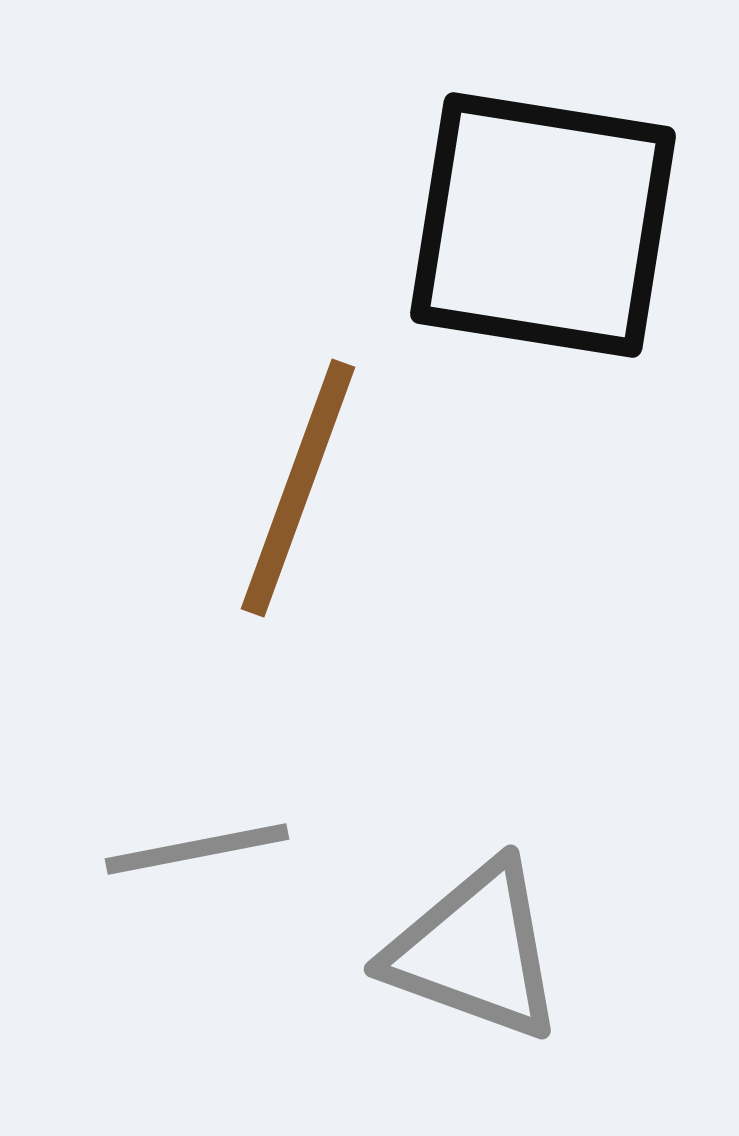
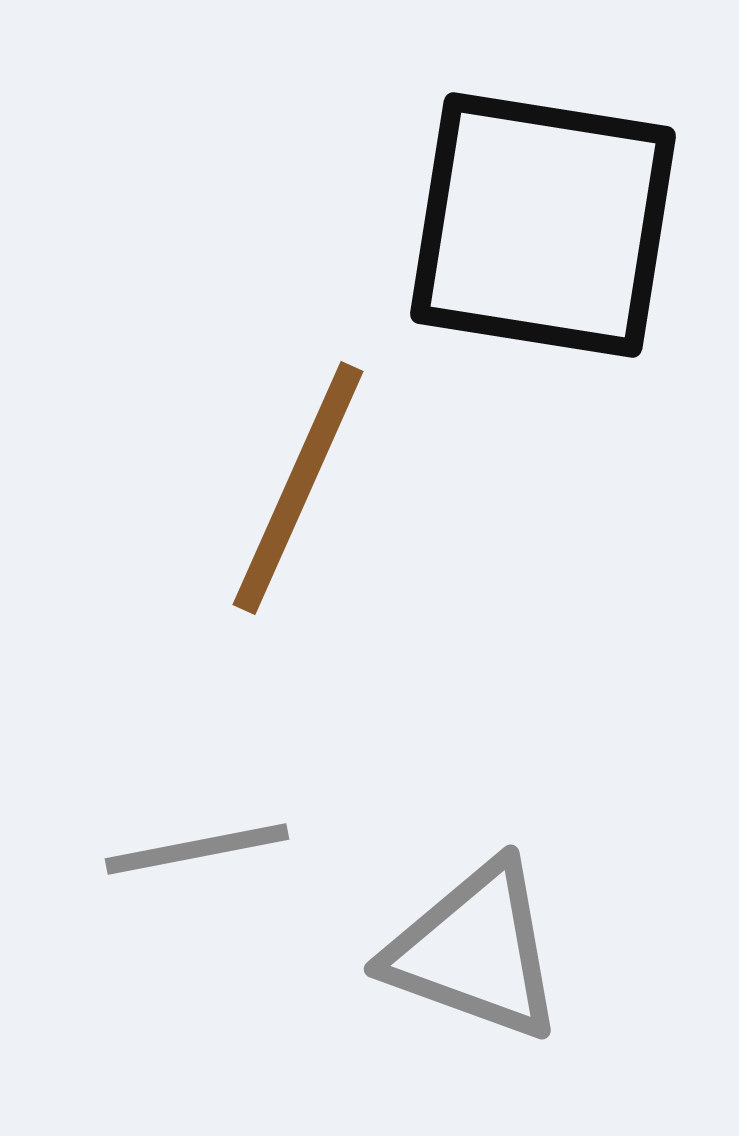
brown line: rotated 4 degrees clockwise
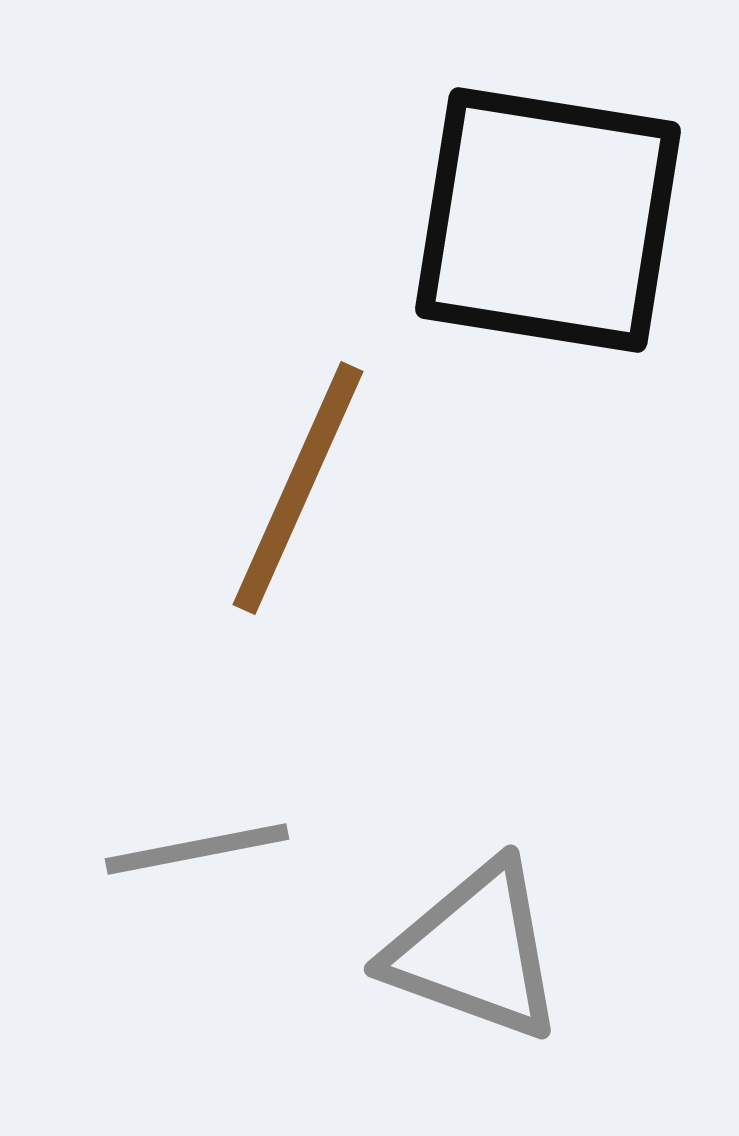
black square: moved 5 px right, 5 px up
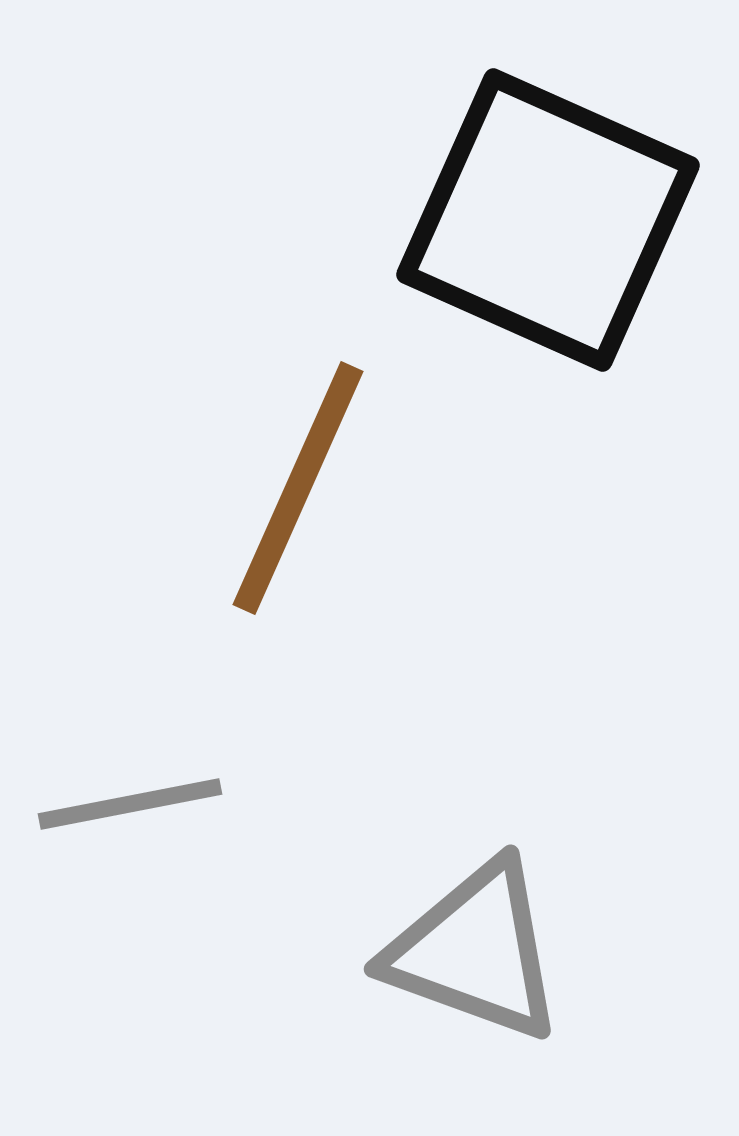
black square: rotated 15 degrees clockwise
gray line: moved 67 px left, 45 px up
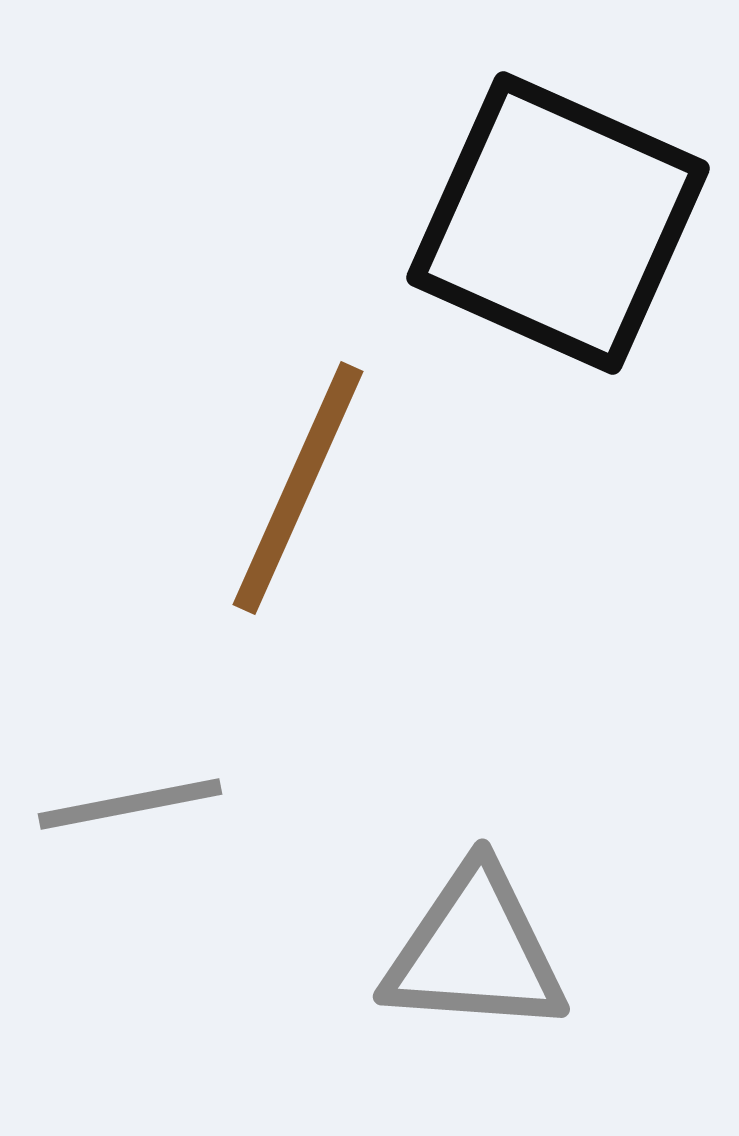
black square: moved 10 px right, 3 px down
gray triangle: rotated 16 degrees counterclockwise
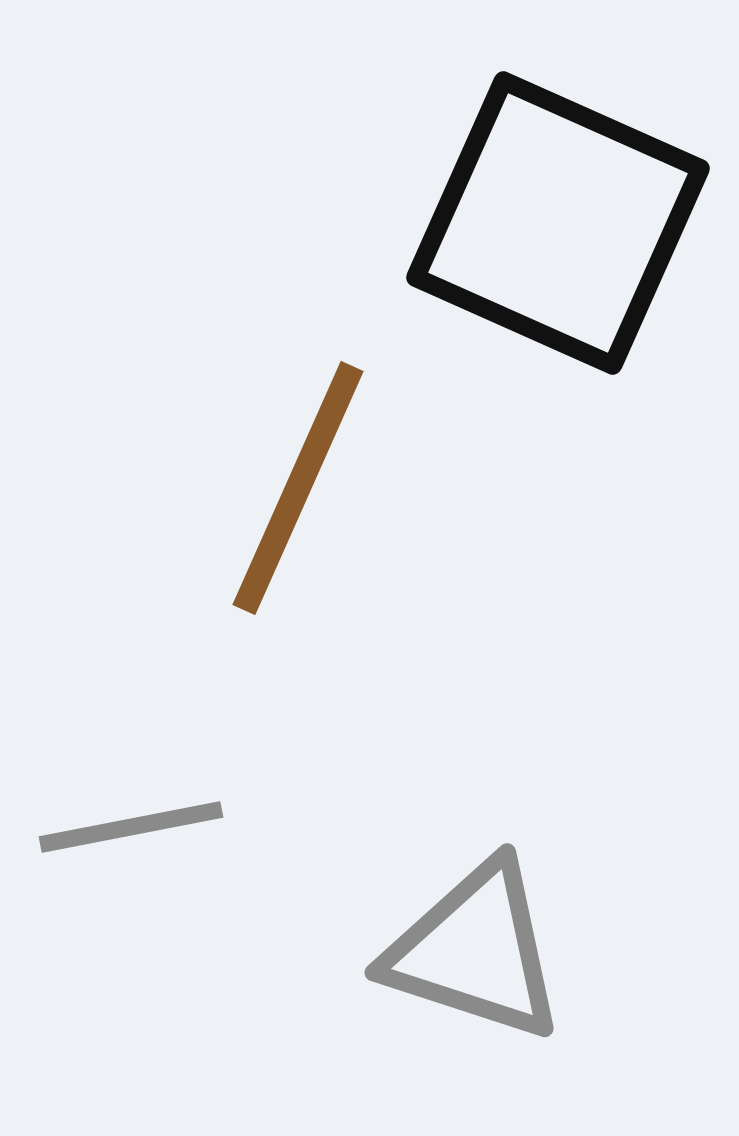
gray line: moved 1 px right, 23 px down
gray triangle: rotated 14 degrees clockwise
